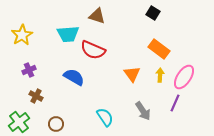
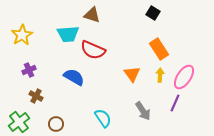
brown triangle: moved 5 px left, 1 px up
orange rectangle: rotated 20 degrees clockwise
cyan semicircle: moved 2 px left, 1 px down
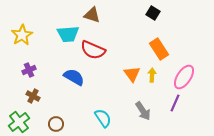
yellow arrow: moved 8 px left
brown cross: moved 3 px left
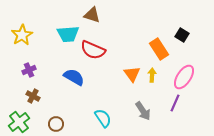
black square: moved 29 px right, 22 px down
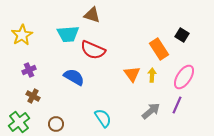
purple line: moved 2 px right, 2 px down
gray arrow: moved 8 px right; rotated 96 degrees counterclockwise
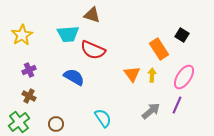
brown cross: moved 4 px left
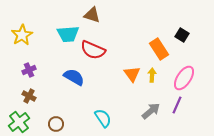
pink ellipse: moved 1 px down
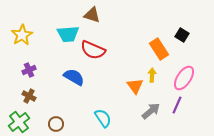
orange triangle: moved 3 px right, 12 px down
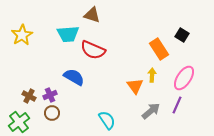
purple cross: moved 21 px right, 25 px down
cyan semicircle: moved 4 px right, 2 px down
brown circle: moved 4 px left, 11 px up
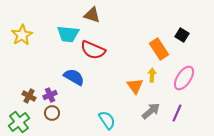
cyan trapezoid: rotated 10 degrees clockwise
purple line: moved 8 px down
